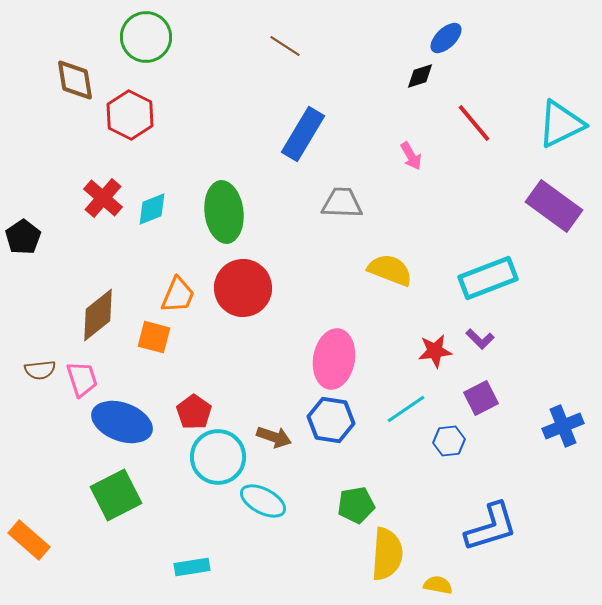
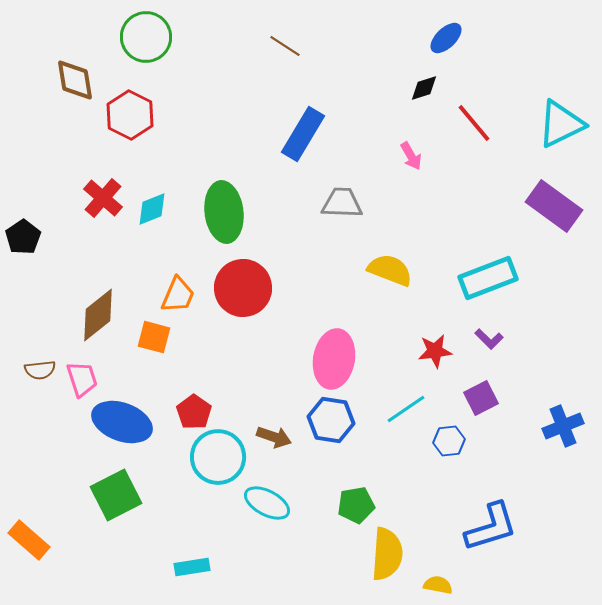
black diamond at (420, 76): moved 4 px right, 12 px down
purple L-shape at (480, 339): moved 9 px right
cyan ellipse at (263, 501): moved 4 px right, 2 px down
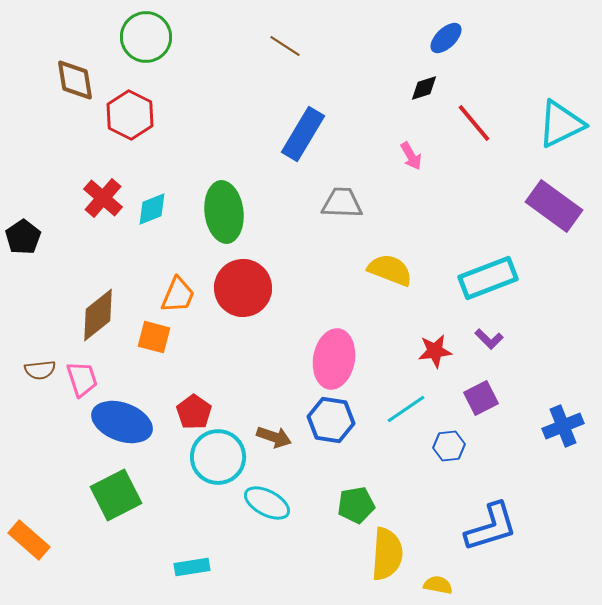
blue hexagon at (449, 441): moved 5 px down
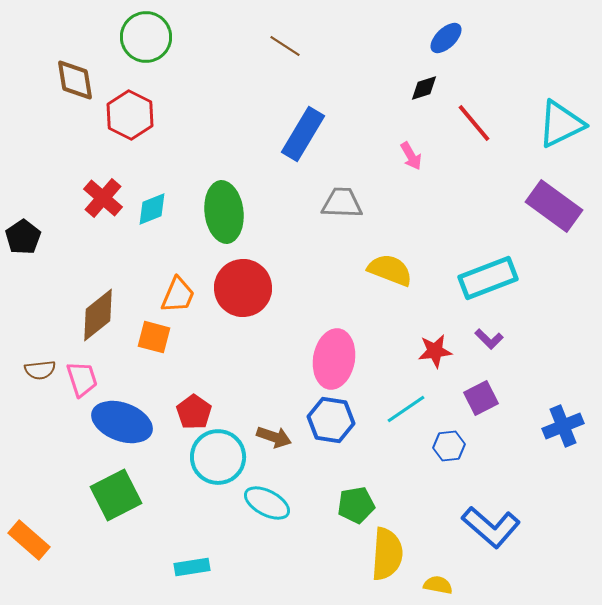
blue L-shape at (491, 527): rotated 58 degrees clockwise
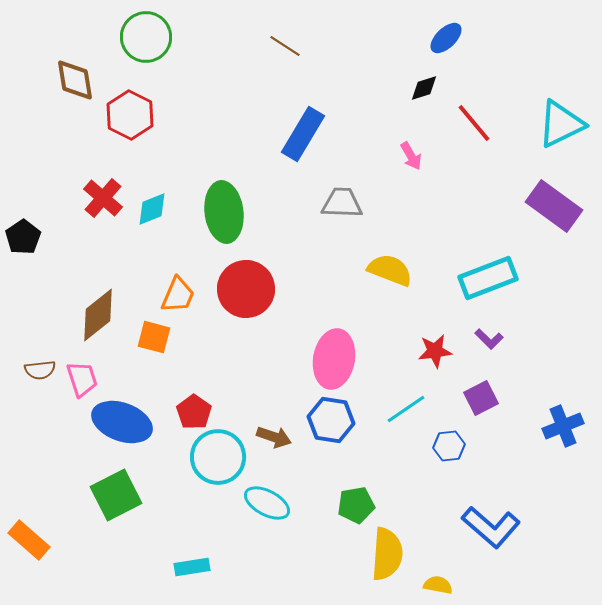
red circle at (243, 288): moved 3 px right, 1 px down
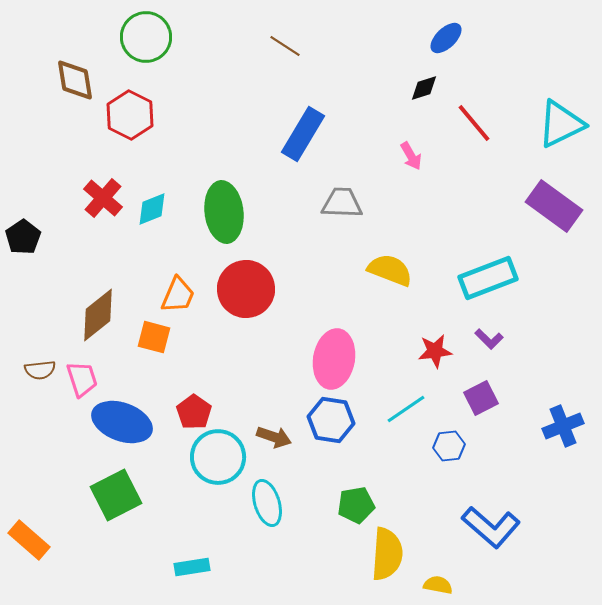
cyan ellipse at (267, 503): rotated 45 degrees clockwise
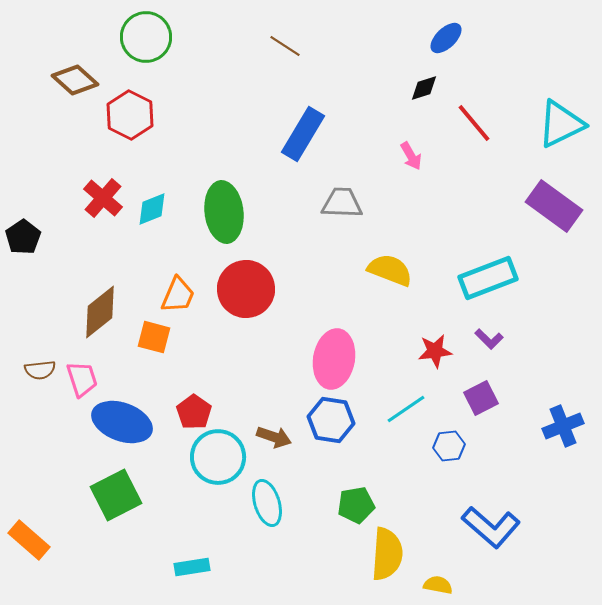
brown diamond at (75, 80): rotated 39 degrees counterclockwise
brown diamond at (98, 315): moved 2 px right, 3 px up
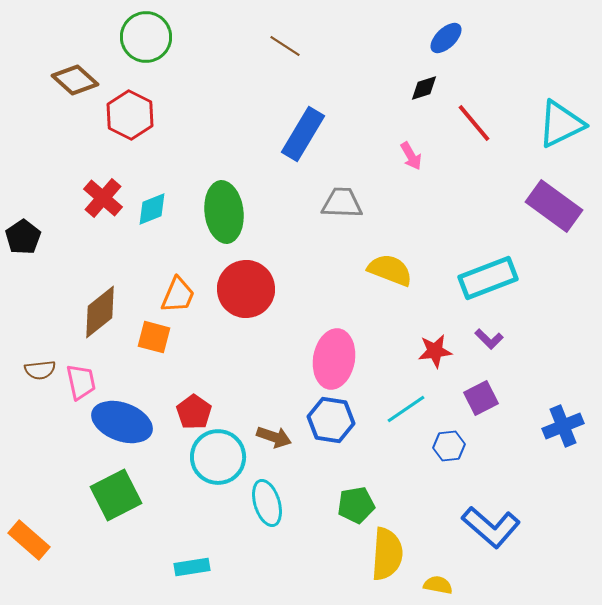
pink trapezoid at (82, 379): moved 1 px left, 3 px down; rotated 6 degrees clockwise
